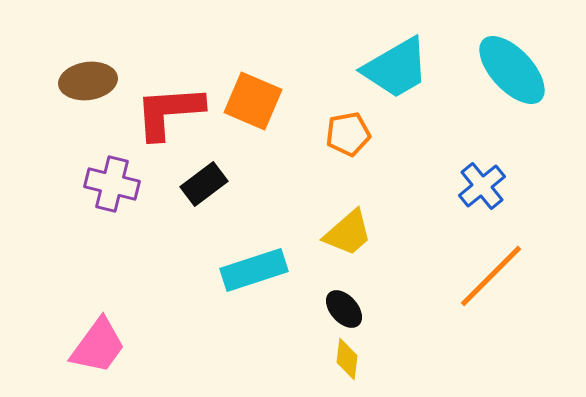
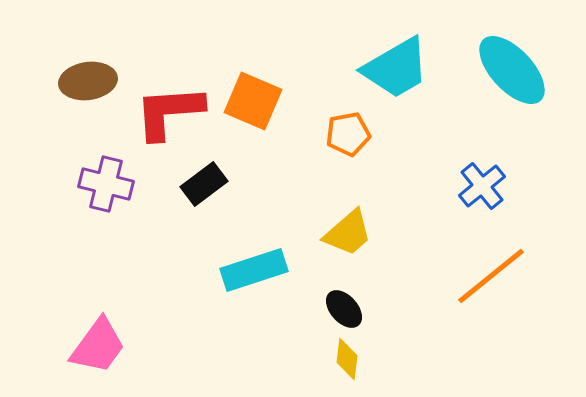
purple cross: moved 6 px left
orange line: rotated 6 degrees clockwise
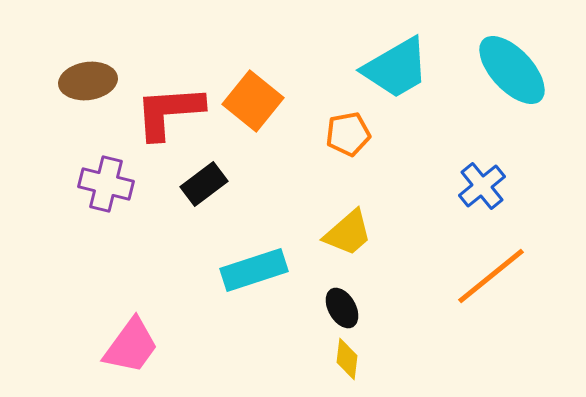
orange square: rotated 16 degrees clockwise
black ellipse: moved 2 px left, 1 px up; rotated 12 degrees clockwise
pink trapezoid: moved 33 px right
